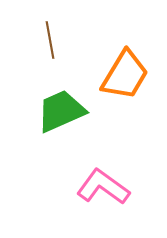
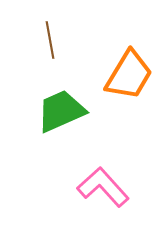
orange trapezoid: moved 4 px right
pink L-shape: rotated 12 degrees clockwise
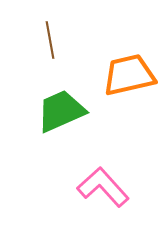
orange trapezoid: rotated 134 degrees counterclockwise
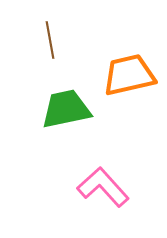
green trapezoid: moved 5 px right, 2 px up; rotated 12 degrees clockwise
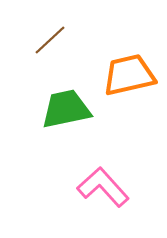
brown line: rotated 57 degrees clockwise
